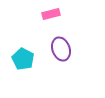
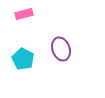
pink rectangle: moved 27 px left
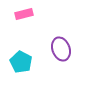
cyan pentagon: moved 2 px left, 3 px down
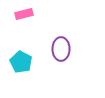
purple ellipse: rotated 20 degrees clockwise
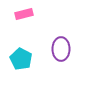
cyan pentagon: moved 3 px up
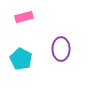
pink rectangle: moved 3 px down
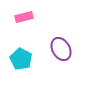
purple ellipse: rotated 30 degrees counterclockwise
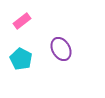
pink rectangle: moved 2 px left, 4 px down; rotated 24 degrees counterclockwise
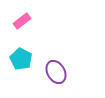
purple ellipse: moved 5 px left, 23 px down
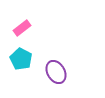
pink rectangle: moved 7 px down
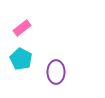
purple ellipse: rotated 30 degrees clockwise
